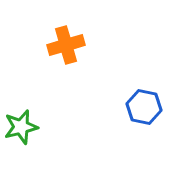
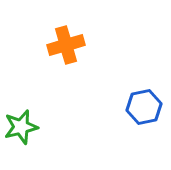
blue hexagon: rotated 24 degrees counterclockwise
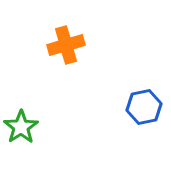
green star: rotated 20 degrees counterclockwise
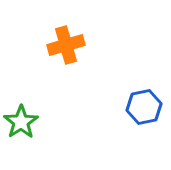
green star: moved 5 px up
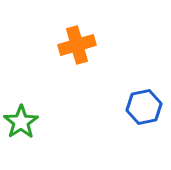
orange cross: moved 11 px right
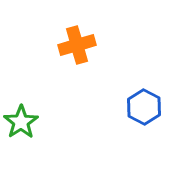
blue hexagon: rotated 20 degrees counterclockwise
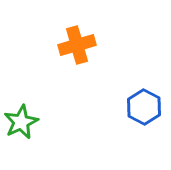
green star: rotated 8 degrees clockwise
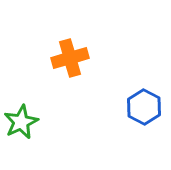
orange cross: moved 7 px left, 13 px down
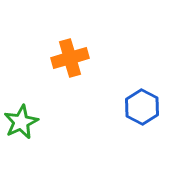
blue hexagon: moved 2 px left
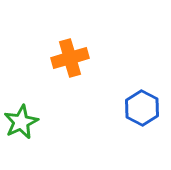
blue hexagon: moved 1 px down
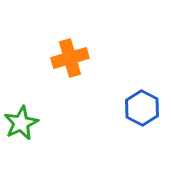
green star: moved 1 px down
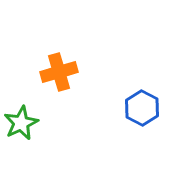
orange cross: moved 11 px left, 14 px down
